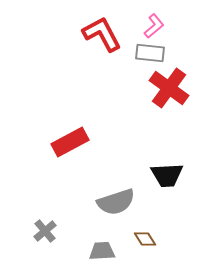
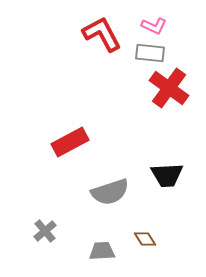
pink L-shape: rotated 65 degrees clockwise
gray semicircle: moved 6 px left, 10 px up
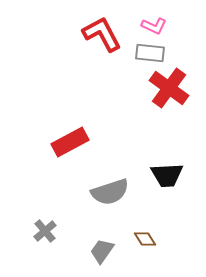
gray trapezoid: rotated 52 degrees counterclockwise
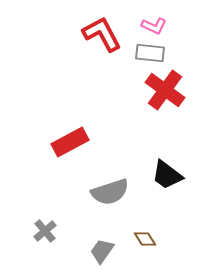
red cross: moved 4 px left, 2 px down
black trapezoid: rotated 40 degrees clockwise
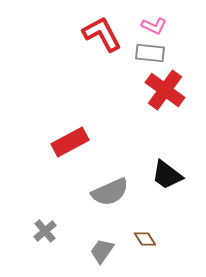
gray semicircle: rotated 6 degrees counterclockwise
